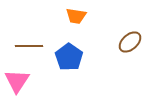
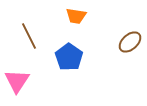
brown line: moved 10 px up; rotated 64 degrees clockwise
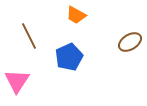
orange trapezoid: moved 1 px up; rotated 20 degrees clockwise
brown ellipse: rotated 10 degrees clockwise
blue pentagon: rotated 12 degrees clockwise
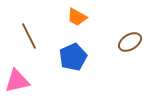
orange trapezoid: moved 1 px right, 2 px down
blue pentagon: moved 4 px right
pink triangle: rotated 44 degrees clockwise
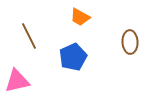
orange trapezoid: moved 3 px right
brown ellipse: rotated 60 degrees counterclockwise
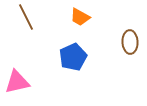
brown line: moved 3 px left, 19 px up
pink triangle: moved 1 px down
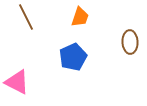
orange trapezoid: rotated 100 degrees counterclockwise
pink triangle: rotated 40 degrees clockwise
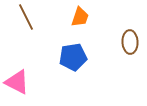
blue pentagon: rotated 16 degrees clockwise
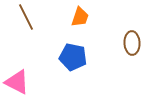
brown ellipse: moved 2 px right, 1 px down
blue pentagon: rotated 20 degrees clockwise
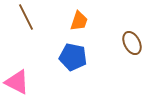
orange trapezoid: moved 1 px left, 4 px down
brown ellipse: rotated 25 degrees counterclockwise
